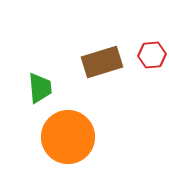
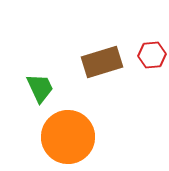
green trapezoid: rotated 20 degrees counterclockwise
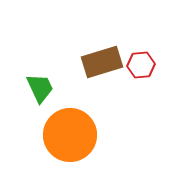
red hexagon: moved 11 px left, 10 px down
orange circle: moved 2 px right, 2 px up
